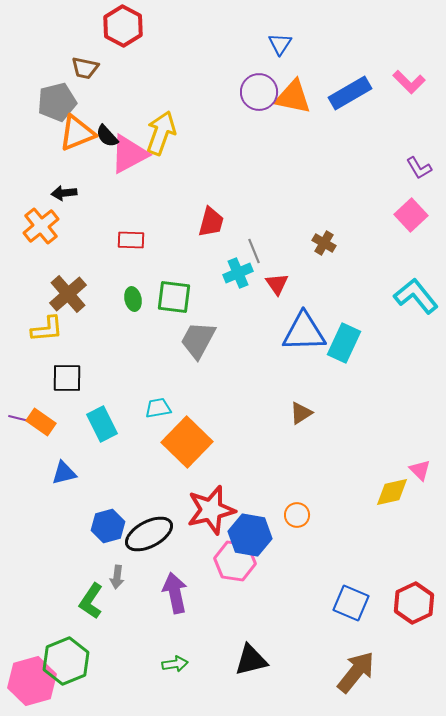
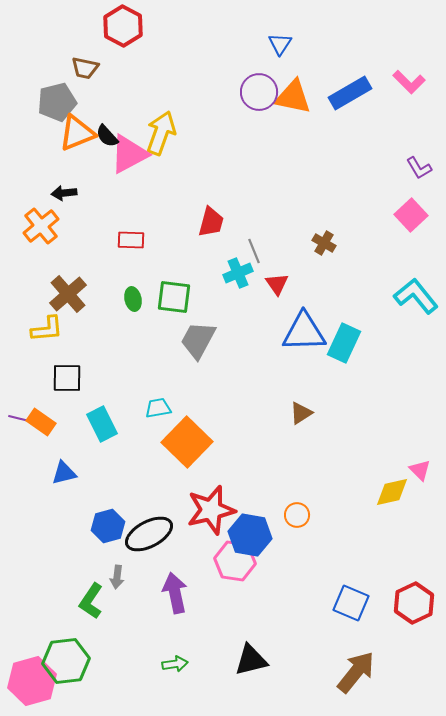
green hexagon at (66, 661): rotated 15 degrees clockwise
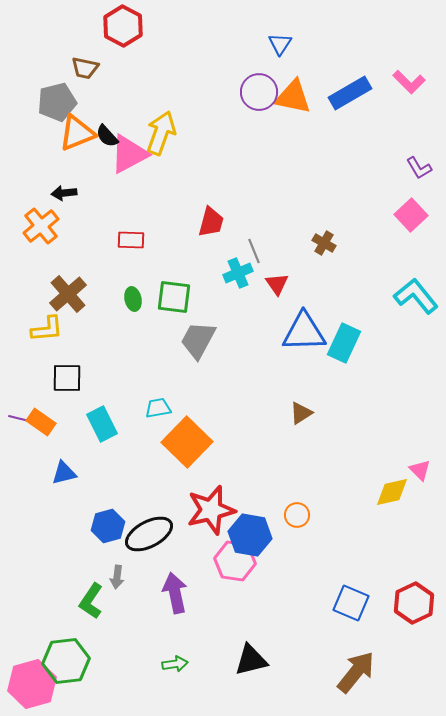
pink hexagon at (32, 681): moved 3 px down
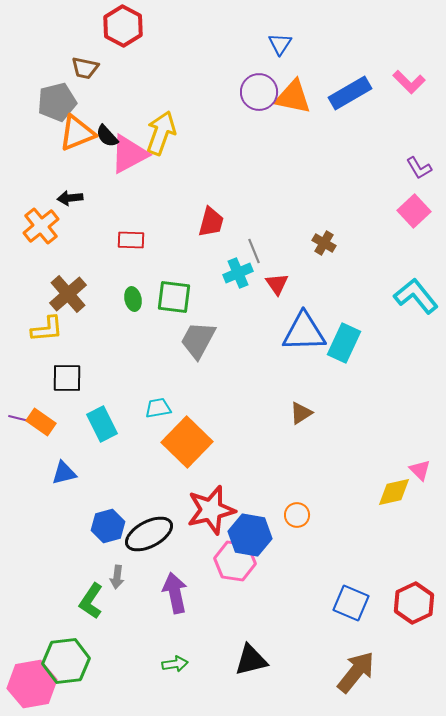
black arrow at (64, 193): moved 6 px right, 5 px down
pink square at (411, 215): moved 3 px right, 4 px up
yellow diamond at (392, 492): moved 2 px right
pink hexagon at (32, 684): rotated 6 degrees clockwise
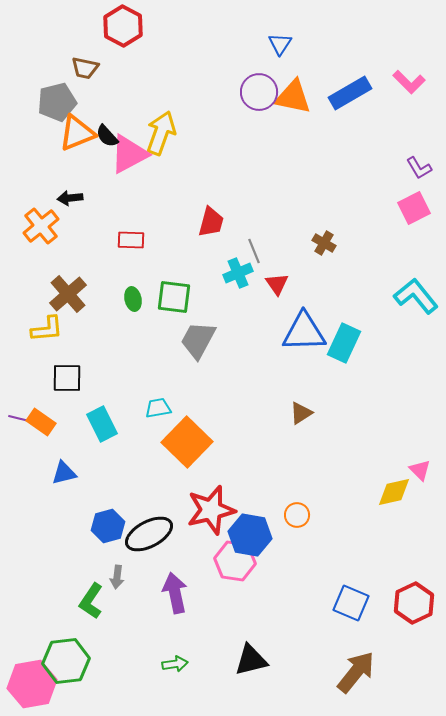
pink square at (414, 211): moved 3 px up; rotated 16 degrees clockwise
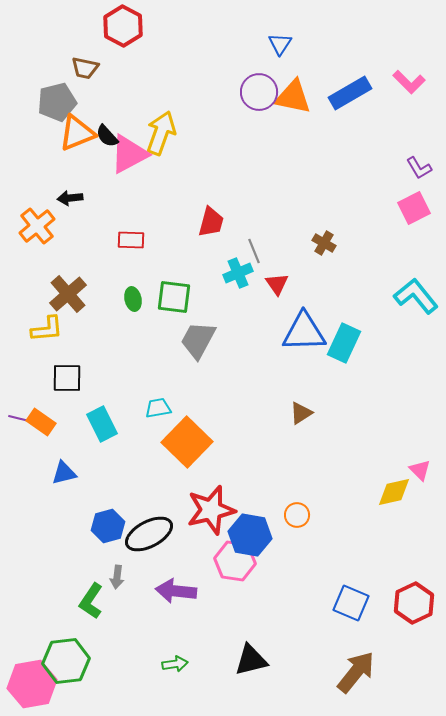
orange cross at (41, 226): moved 4 px left
purple arrow at (175, 593): moved 1 px right, 2 px up; rotated 72 degrees counterclockwise
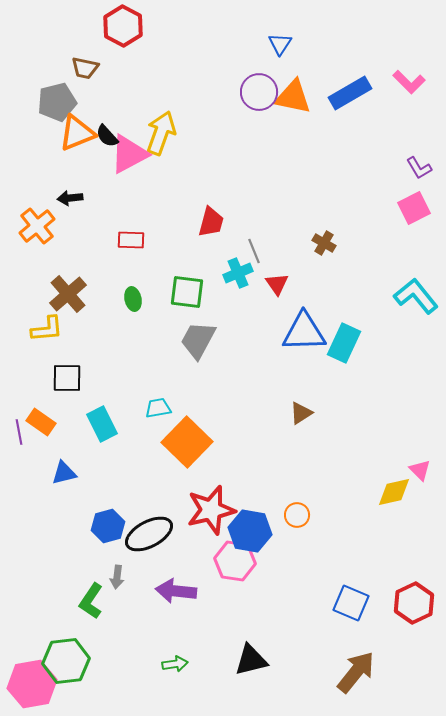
green square at (174, 297): moved 13 px right, 5 px up
purple line at (21, 419): moved 2 px left, 13 px down; rotated 65 degrees clockwise
blue hexagon at (250, 535): moved 4 px up
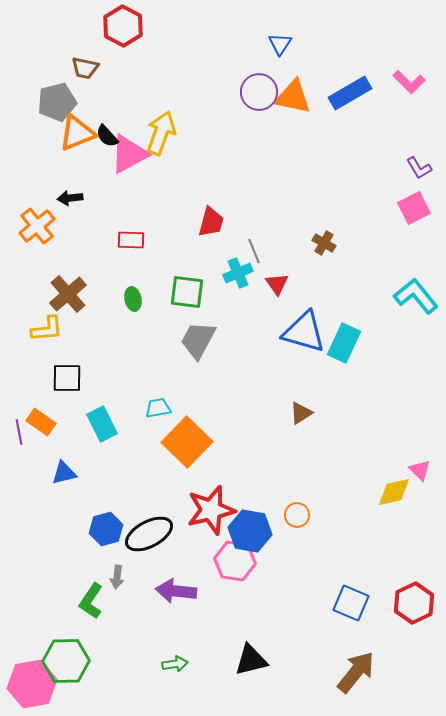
blue triangle at (304, 332): rotated 18 degrees clockwise
blue hexagon at (108, 526): moved 2 px left, 3 px down
green hexagon at (66, 661): rotated 6 degrees clockwise
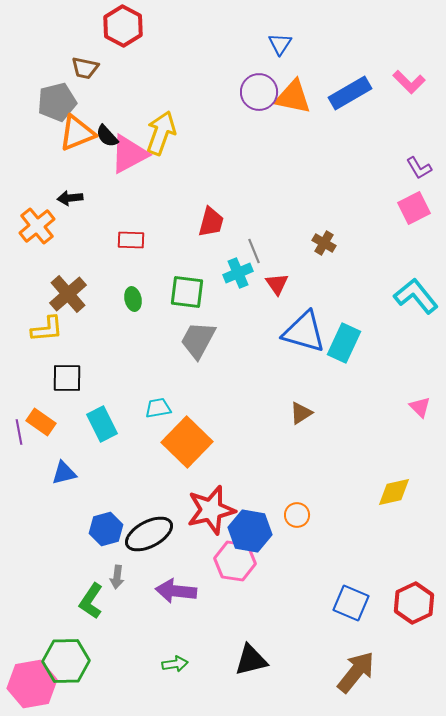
pink triangle at (420, 470): moved 63 px up
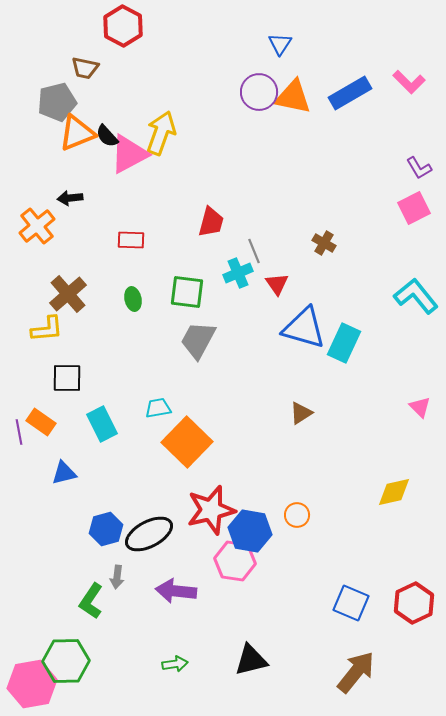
blue triangle at (304, 332): moved 4 px up
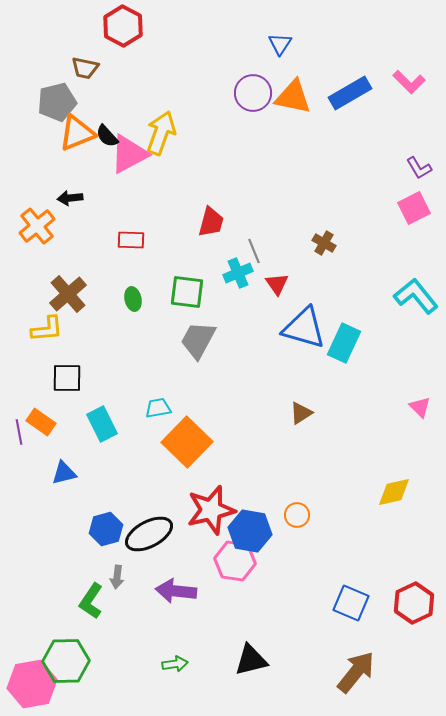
purple circle at (259, 92): moved 6 px left, 1 px down
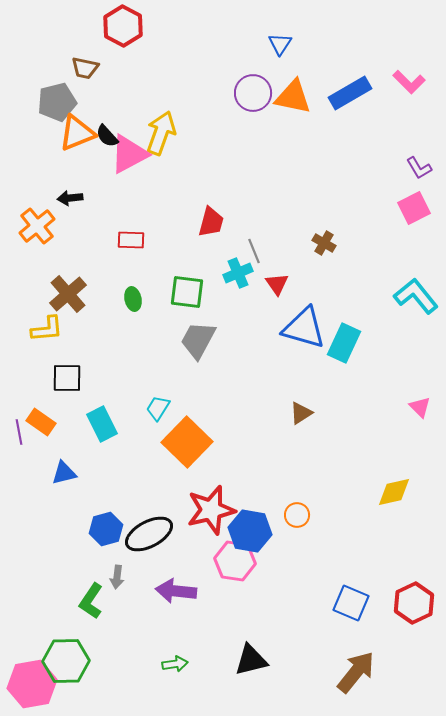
cyan trapezoid at (158, 408): rotated 48 degrees counterclockwise
